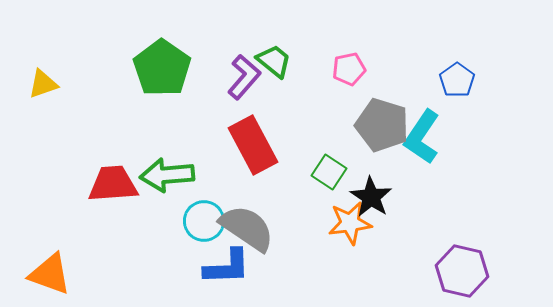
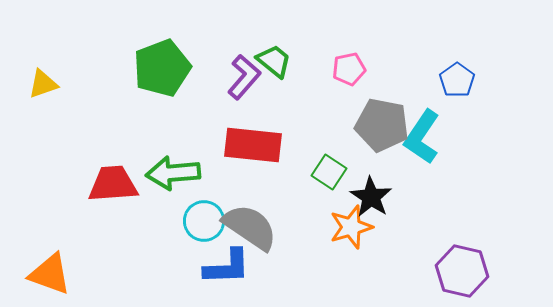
green pentagon: rotated 16 degrees clockwise
gray pentagon: rotated 6 degrees counterclockwise
red rectangle: rotated 56 degrees counterclockwise
green arrow: moved 6 px right, 2 px up
orange star: moved 1 px right, 4 px down; rotated 9 degrees counterclockwise
gray semicircle: moved 3 px right, 1 px up
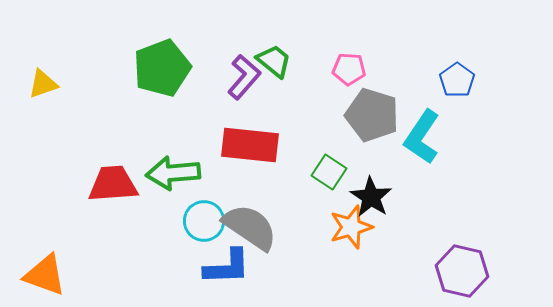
pink pentagon: rotated 16 degrees clockwise
gray pentagon: moved 10 px left, 10 px up; rotated 6 degrees clockwise
red rectangle: moved 3 px left
orange triangle: moved 5 px left, 1 px down
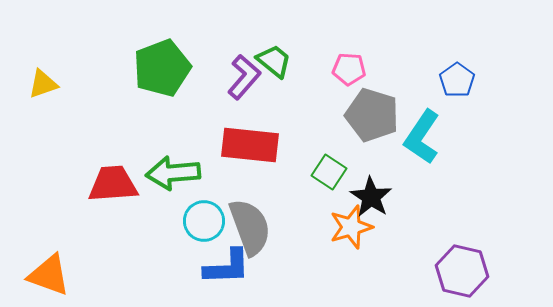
gray semicircle: rotated 36 degrees clockwise
orange triangle: moved 4 px right
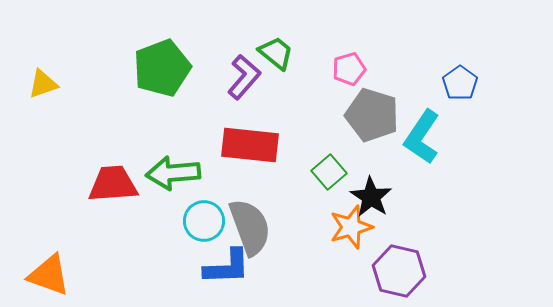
green trapezoid: moved 2 px right, 8 px up
pink pentagon: rotated 20 degrees counterclockwise
blue pentagon: moved 3 px right, 3 px down
green square: rotated 16 degrees clockwise
purple hexagon: moved 63 px left
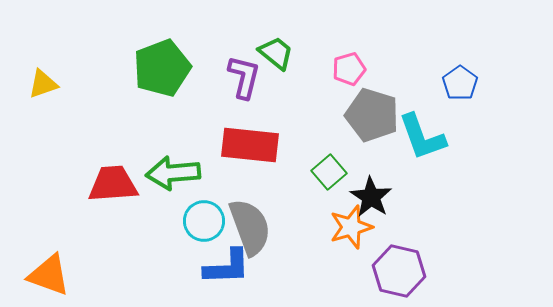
purple L-shape: rotated 27 degrees counterclockwise
cyan L-shape: rotated 54 degrees counterclockwise
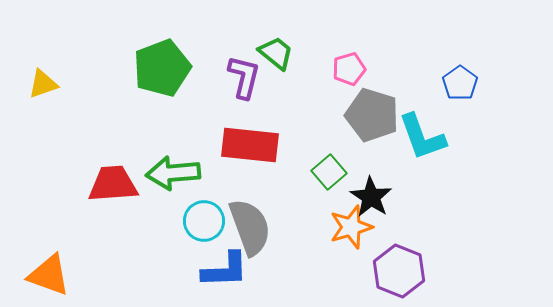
blue L-shape: moved 2 px left, 3 px down
purple hexagon: rotated 9 degrees clockwise
